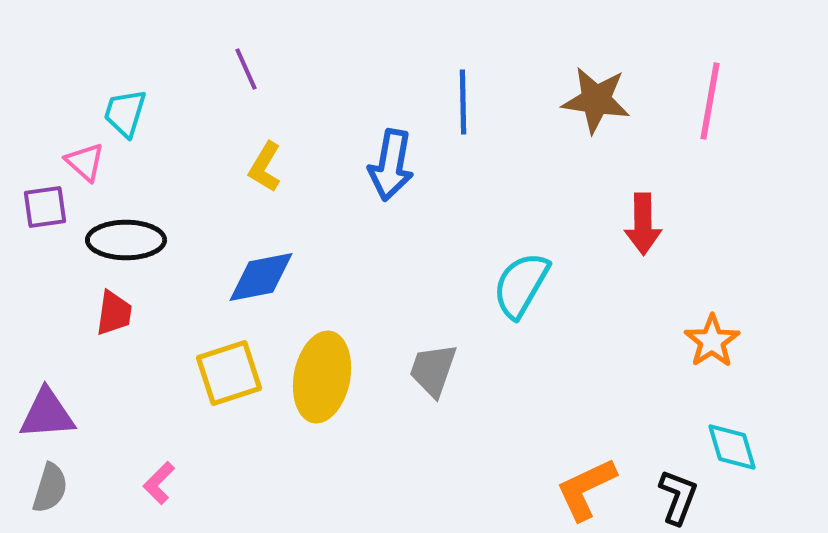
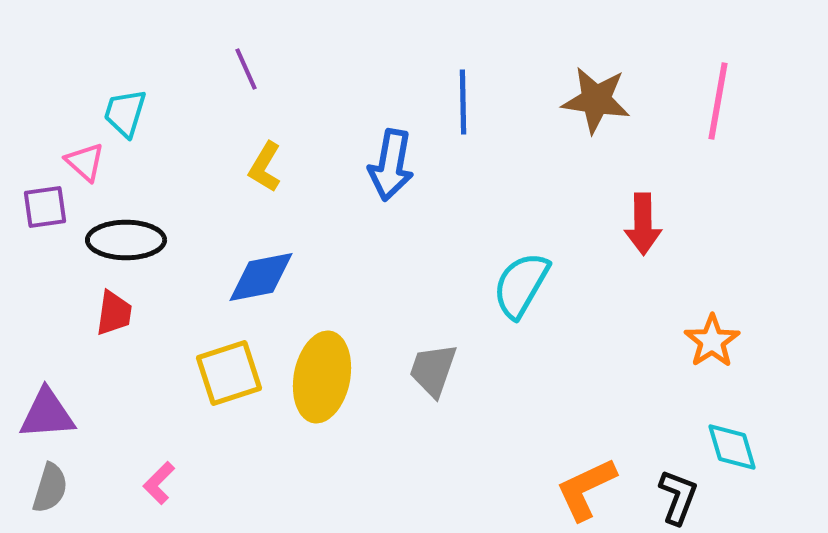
pink line: moved 8 px right
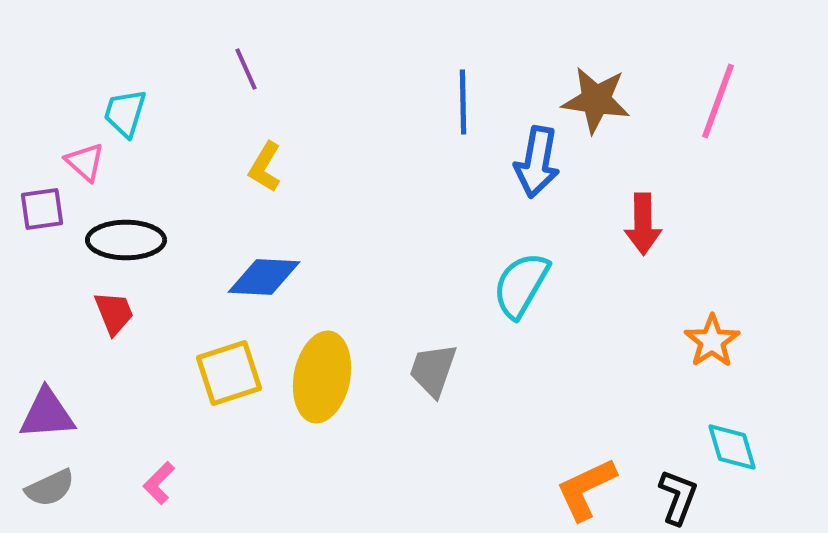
pink line: rotated 10 degrees clockwise
blue arrow: moved 146 px right, 3 px up
purple square: moved 3 px left, 2 px down
blue diamond: moved 3 px right; rotated 14 degrees clockwise
red trapezoid: rotated 30 degrees counterclockwise
gray semicircle: rotated 48 degrees clockwise
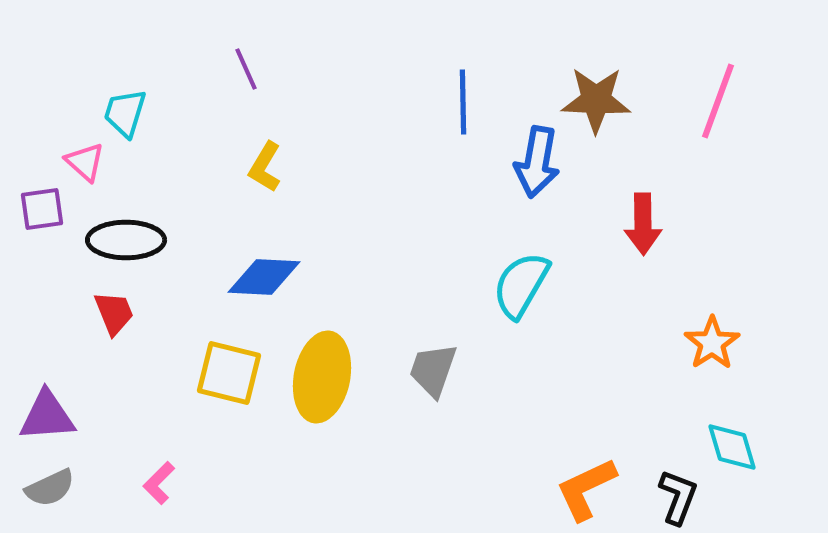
brown star: rotated 6 degrees counterclockwise
orange star: moved 2 px down
yellow square: rotated 32 degrees clockwise
purple triangle: moved 2 px down
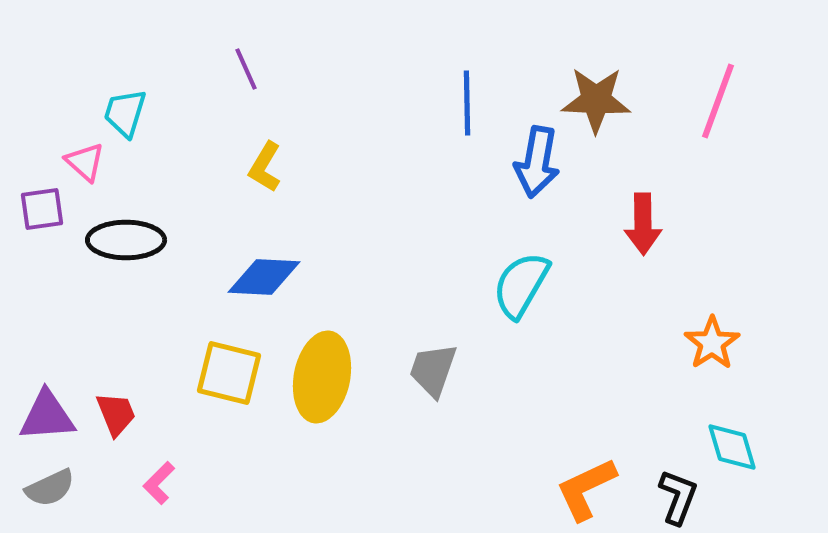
blue line: moved 4 px right, 1 px down
red trapezoid: moved 2 px right, 101 px down
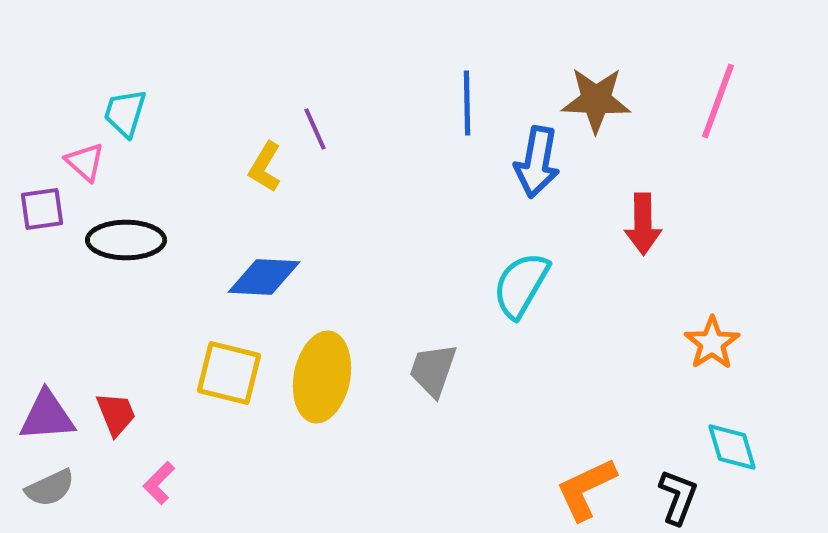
purple line: moved 69 px right, 60 px down
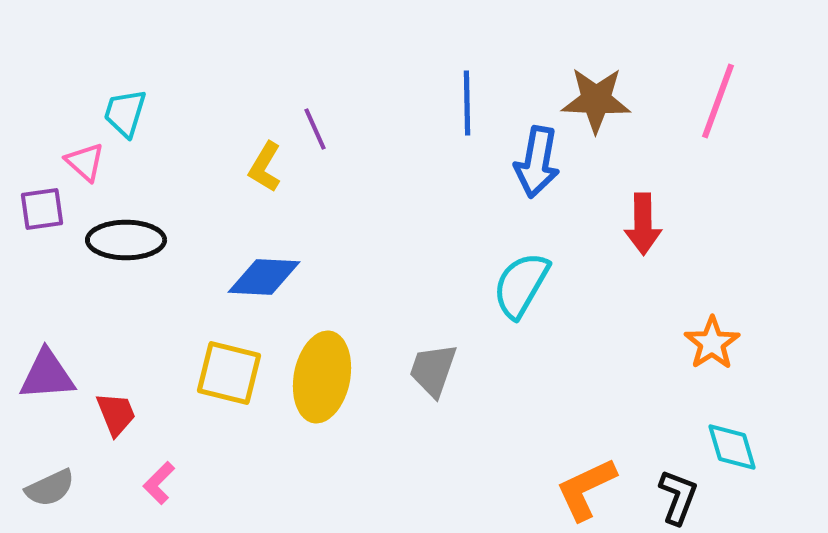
purple triangle: moved 41 px up
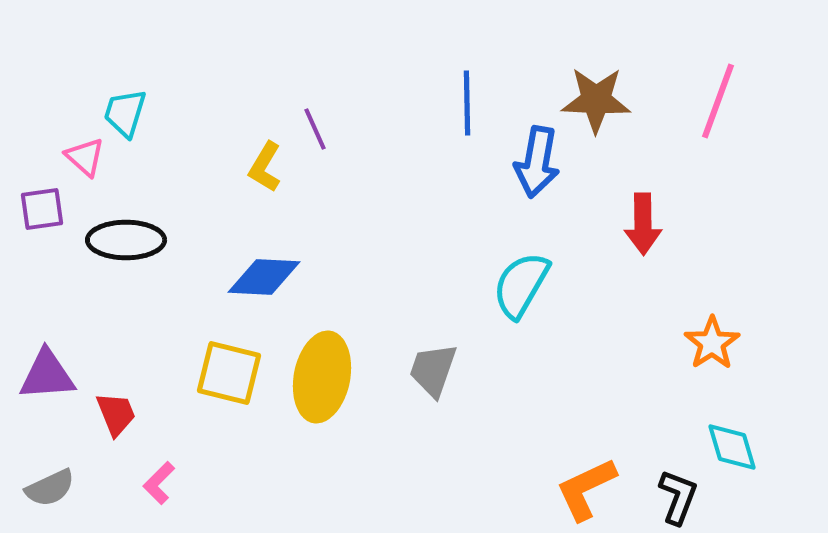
pink triangle: moved 5 px up
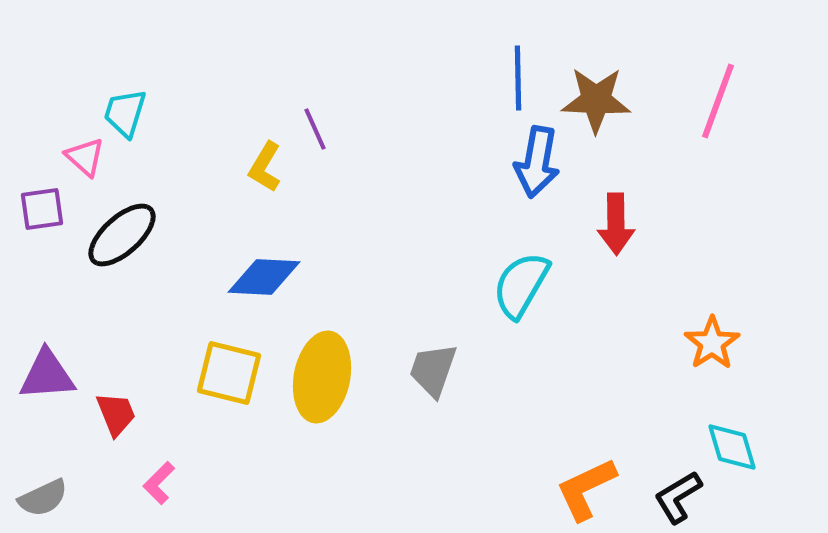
blue line: moved 51 px right, 25 px up
red arrow: moved 27 px left
black ellipse: moved 4 px left, 5 px up; rotated 42 degrees counterclockwise
gray semicircle: moved 7 px left, 10 px down
black L-shape: rotated 142 degrees counterclockwise
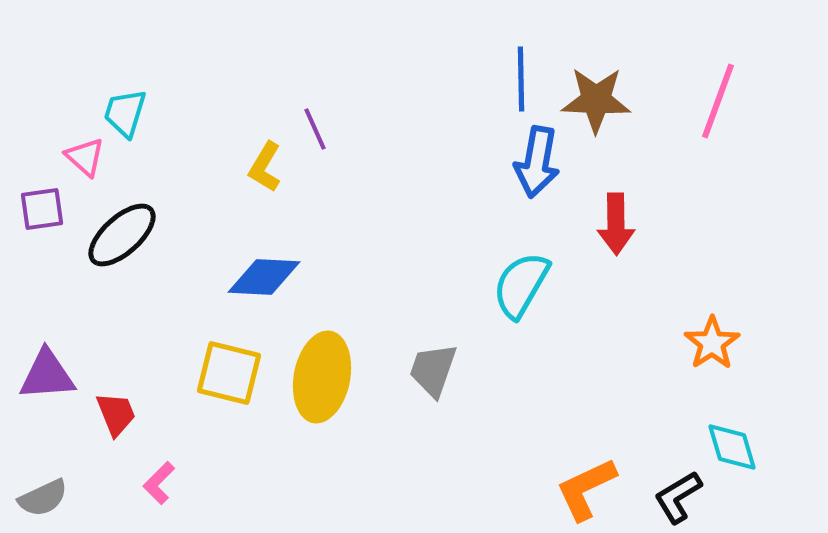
blue line: moved 3 px right, 1 px down
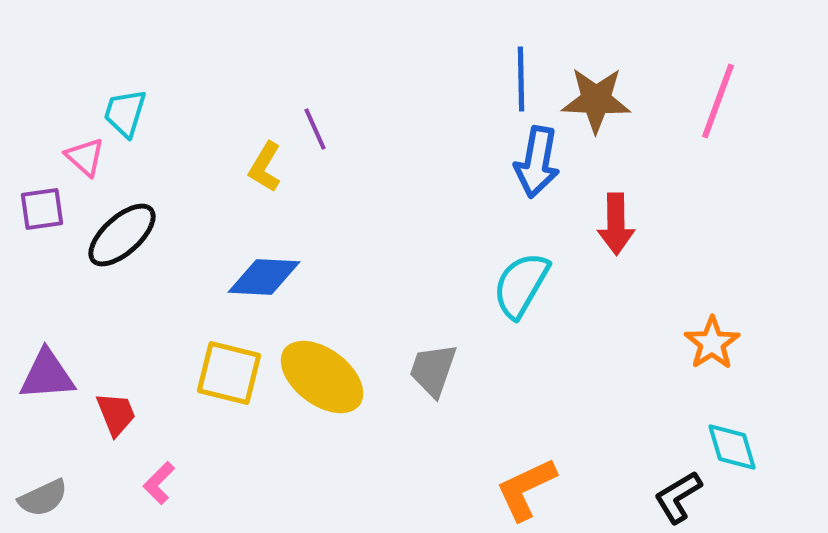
yellow ellipse: rotated 64 degrees counterclockwise
orange L-shape: moved 60 px left
